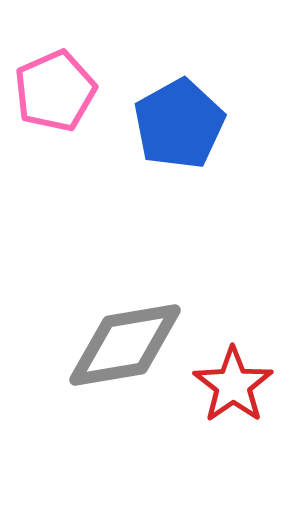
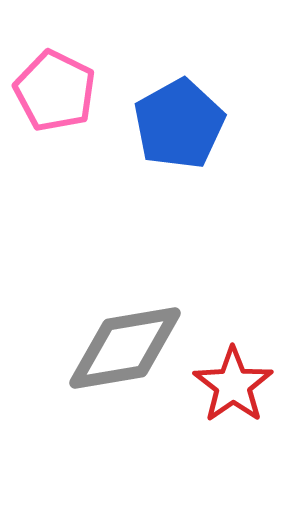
pink pentagon: rotated 22 degrees counterclockwise
gray diamond: moved 3 px down
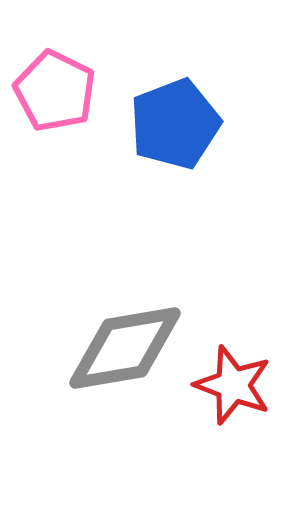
blue pentagon: moved 4 px left; rotated 8 degrees clockwise
red star: rotated 16 degrees counterclockwise
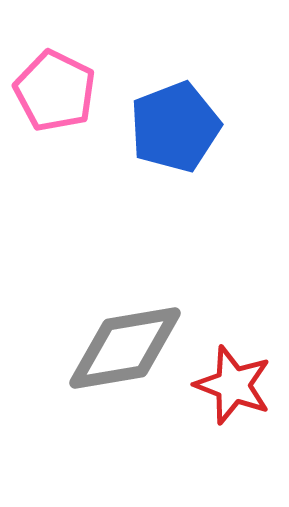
blue pentagon: moved 3 px down
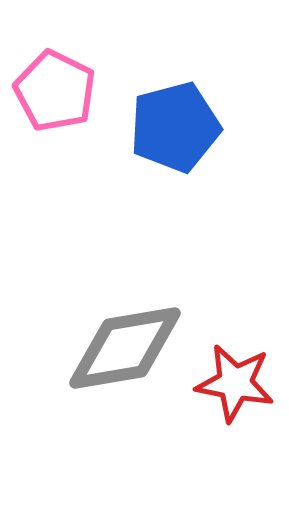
blue pentagon: rotated 6 degrees clockwise
red star: moved 2 px right, 2 px up; rotated 10 degrees counterclockwise
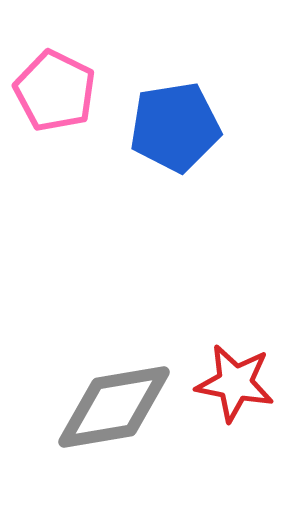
blue pentagon: rotated 6 degrees clockwise
gray diamond: moved 11 px left, 59 px down
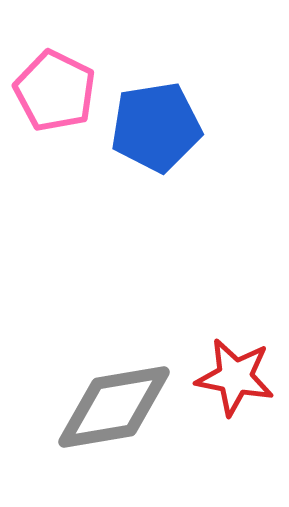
blue pentagon: moved 19 px left
red star: moved 6 px up
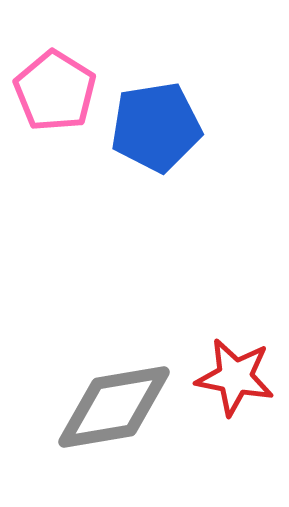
pink pentagon: rotated 6 degrees clockwise
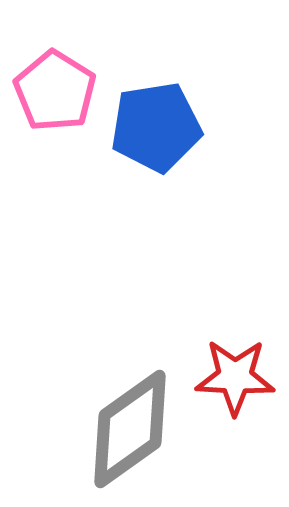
red star: rotated 8 degrees counterclockwise
gray diamond: moved 16 px right, 22 px down; rotated 26 degrees counterclockwise
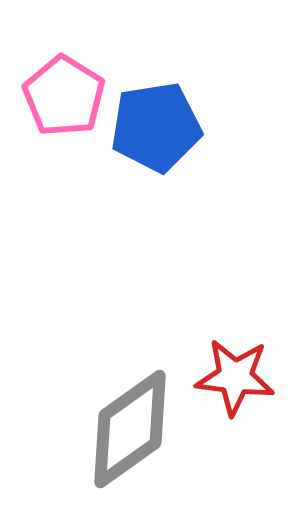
pink pentagon: moved 9 px right, 5 px down
red star: rotated 4 degrees clockwise
